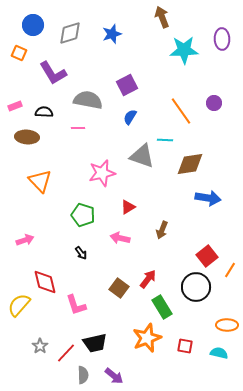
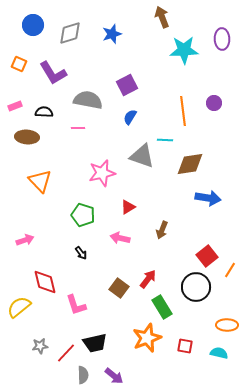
orange square at (19, 53): moved 11 px down
orange line at (181, 111): moved 2 px right; rotated 28 degrees clockwise
yellow semicircle at (19, 305): moved 2 px down; rotated 10 degrees clockwise
gray star at (40, 346): rotated 28 degrees clockwise
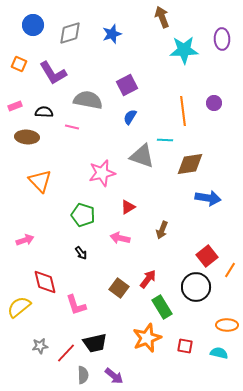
pink line at (78, 128): moved 6 px left, 1 px up; rotated 16 degrees clockwise
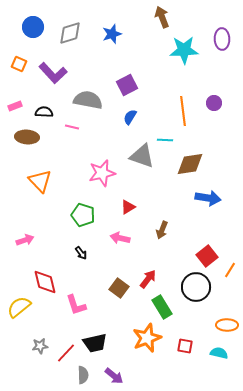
blue circle at (33, 25): moved 2 px down
purple L-shape at (53, 73): rotated 12 degrees counterclockwise
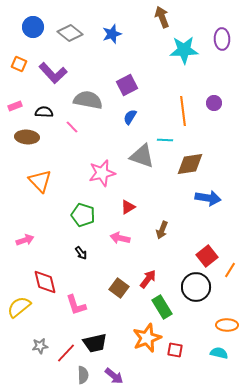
gray diamond at (70, 33): rotated 55 degrees clockwise
pink line at (72, 127): rotated 32 degrees clockwise
red square at (185, 346): moved 10 px left, 4 px down
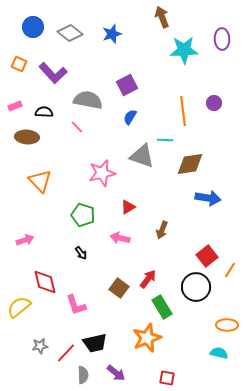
pink line at (72, 127): moved 5 px right
red square at (175, 350): moved 8 px left, 28 px down
purple arrow at (114, 376): moved 2 px right, 3 px up
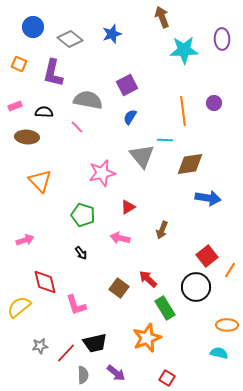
gray diamond at (70, 33): moved 6 px down
purple L-shape at (53, 73): rotated 56 degrees clockwise
gray triangle at (142, 156): rotated 32 degrees clockwise
red arrow at (148, 279): rotated 84 degrees counterclockwise
green rectangle at (162, 307): moved 3 px right, 1 px down
red square at (167, 378): rotated 21 degrees clockwise
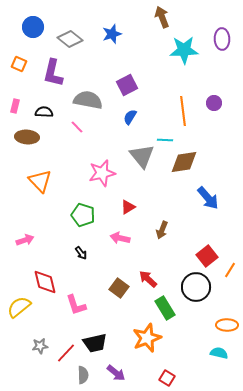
pink rectangle at (15, 106): rotated 56 degrees counterclockwise
brown diamond at (190, 164): moved 6 px left, 2 px up
blue arrow at (208, 198): rotated 40 degrees clockwise
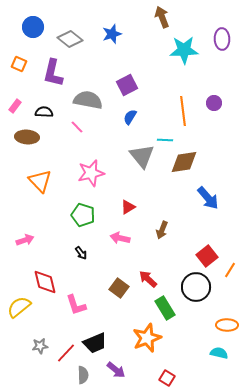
pink rectangle at (15, 106): rotated 24 degrees clockwise
pink star at (102, 173): moved 11 px left
black trapezoid at (95, 343): rotated 10 degrees counterclockwise
purple arrow at (116, 373): moved 3 px up
